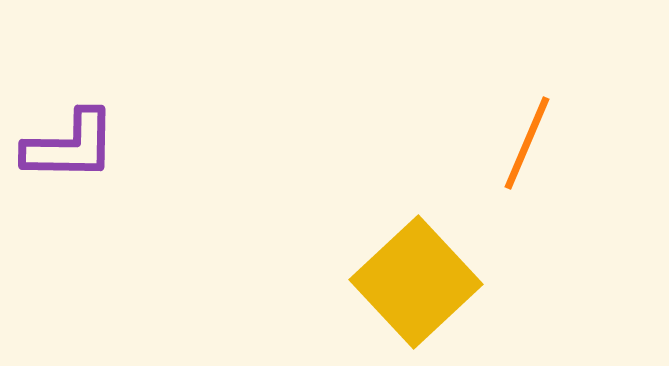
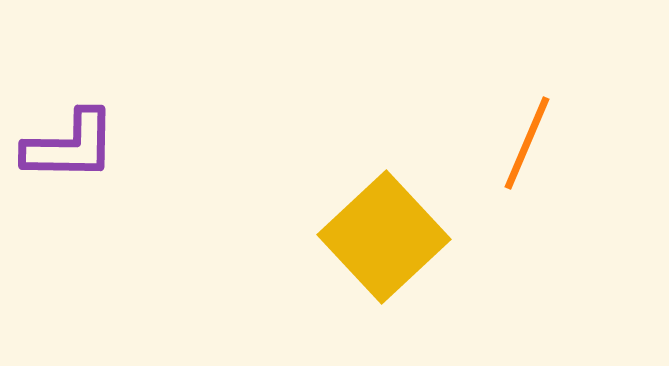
yellow square: moved 32 px left, 45 px up
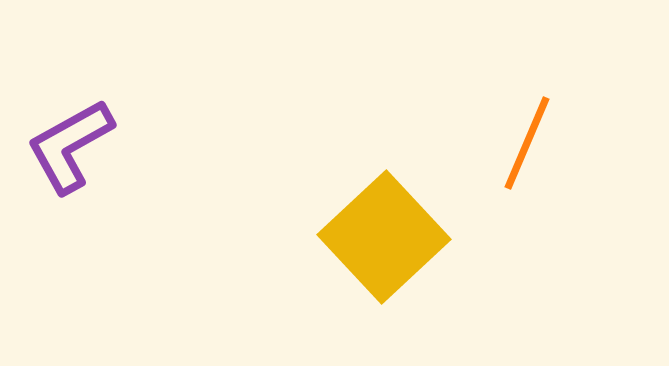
purple L-shape: rotated 150 degrees clockwise
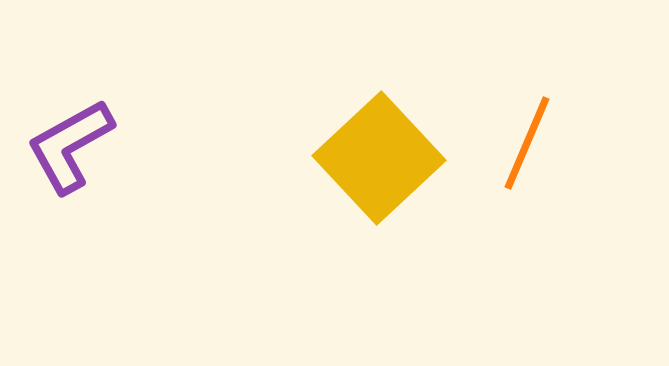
yellow square: moved 5 px left, 79 px up
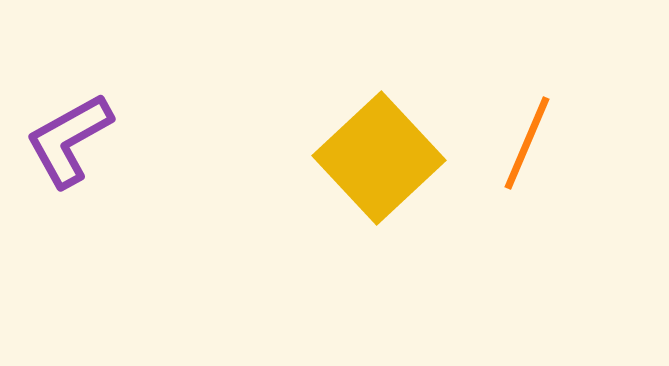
purple L-shape: moved 1 px left, 6 px up
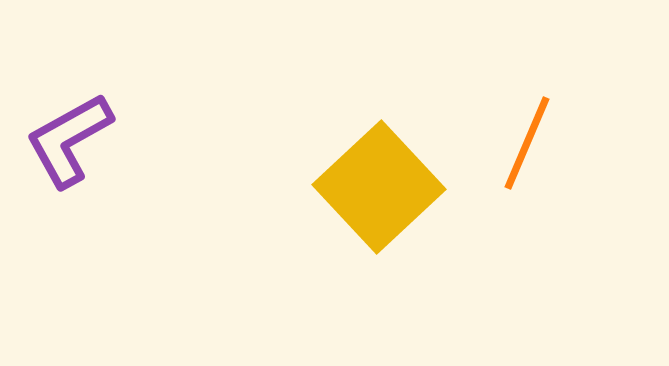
yellow square: moved 29 px down
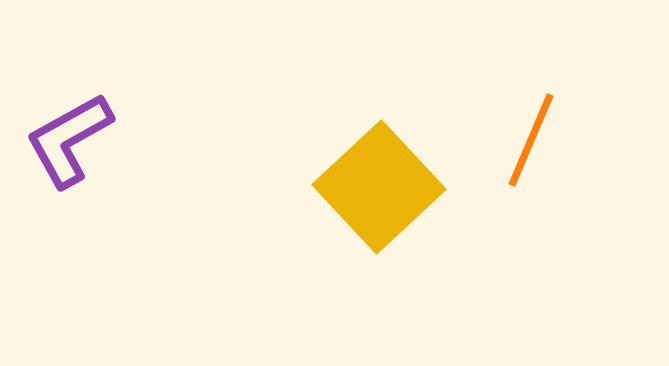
orange line: moved 4 px right, 3 px up
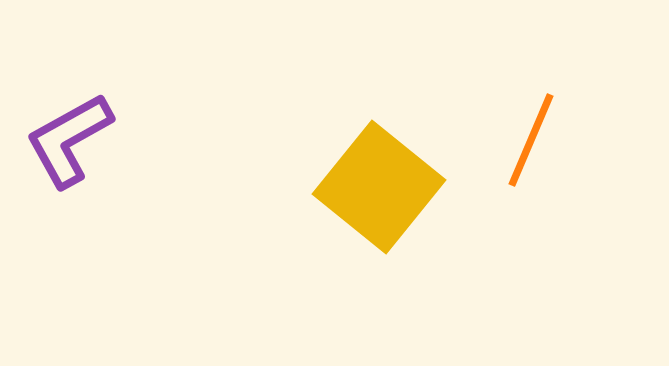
yellow square: rotated 8 degrees counterclockwise
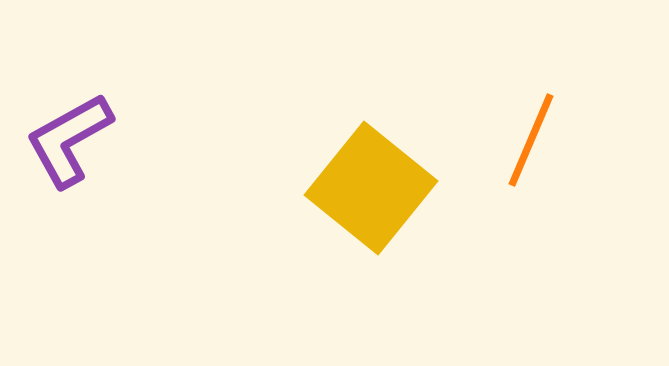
yellow square: moved 8 px left, 1 px down
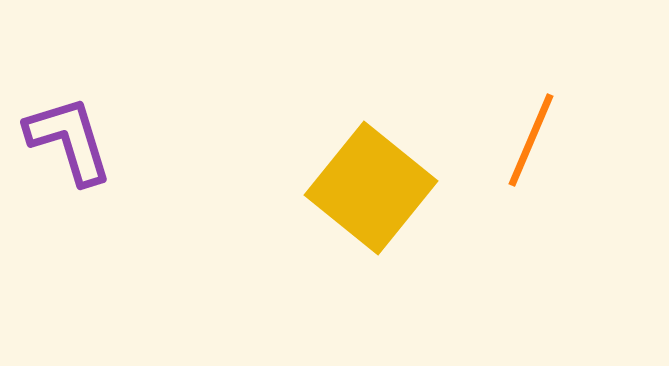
purple L-shape: rotated 102 degrees clockwise
